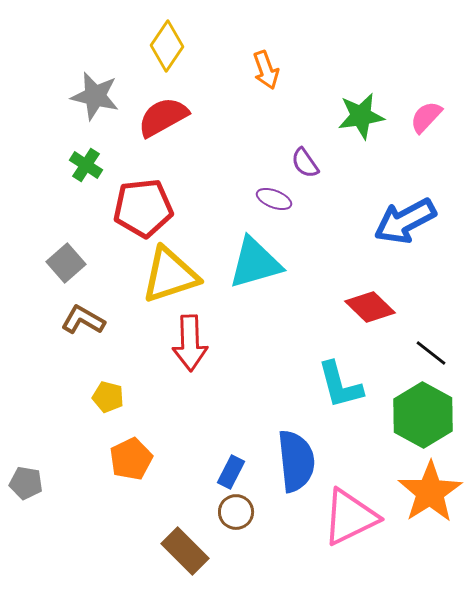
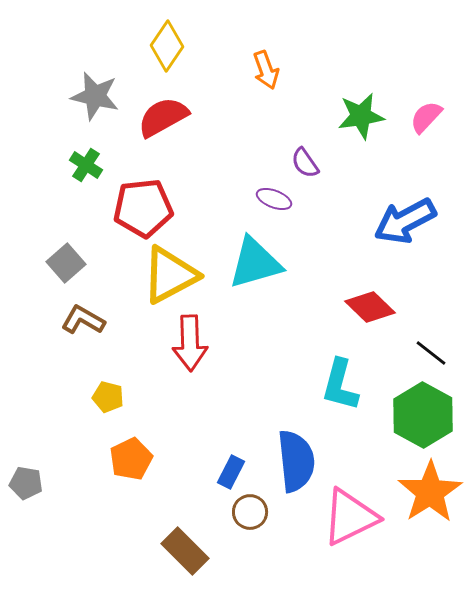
yellow triangle: rotated 10 degrees counterclockwise
cyan L-shape: rotated 30 degrees clockwise
brown circle: moved 14 px right
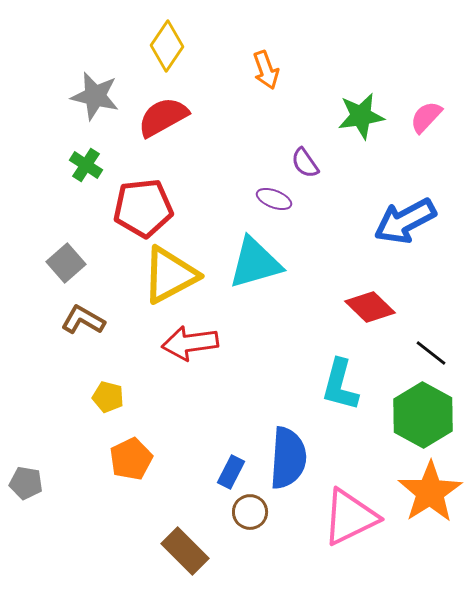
red arrow: rotated 84 degrees clockwise
blue semicircle: moved 8 px left, 3 px up; rotated 10 degrees clockwise
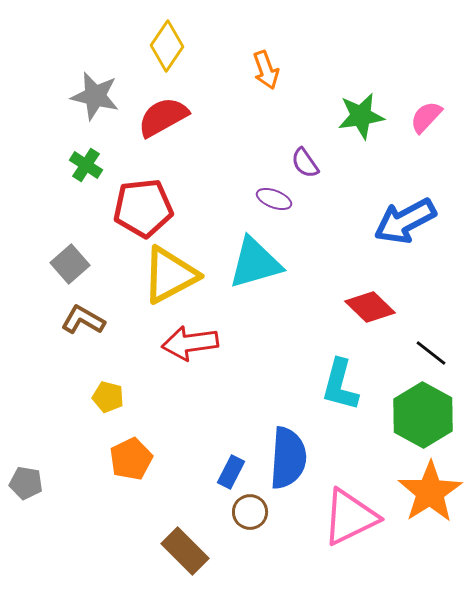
gray square: moved 4 px right, 1 px down
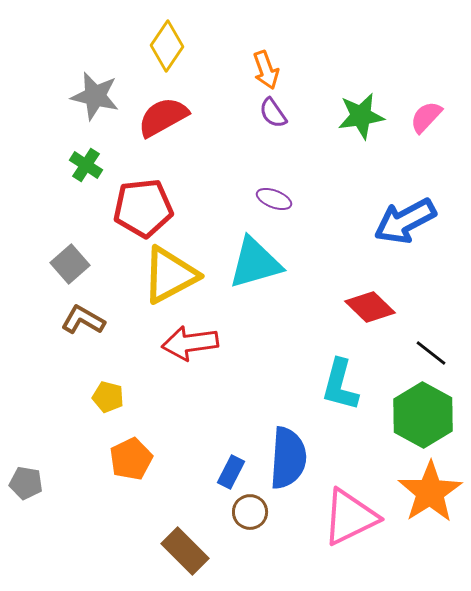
purple semicircle: moved 32 px left, 50 px up
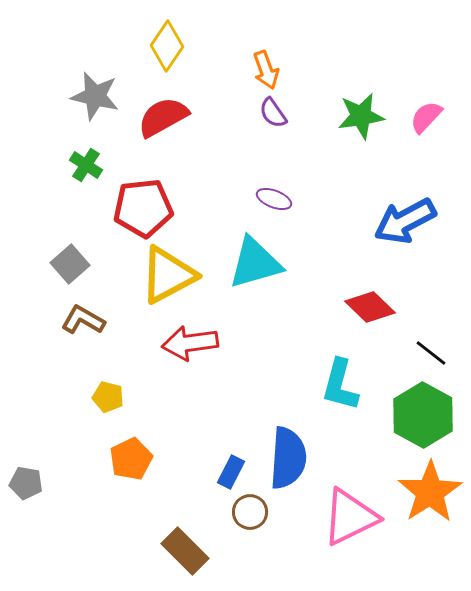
yellow triangle: moved 2 px left
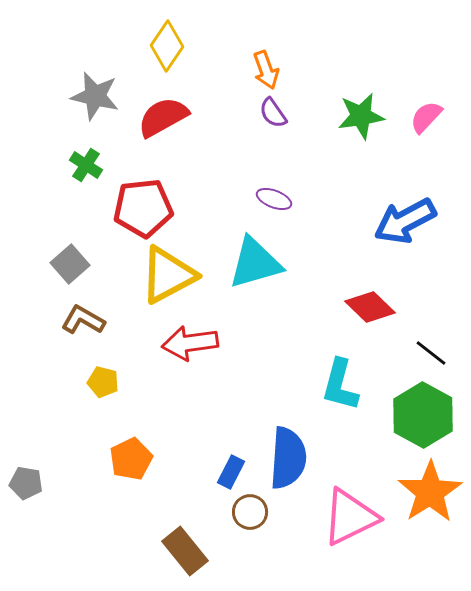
yellow pentagon: moved 5 px left, 15 px up
brown rectangle: rotated 6 degrees clockwise
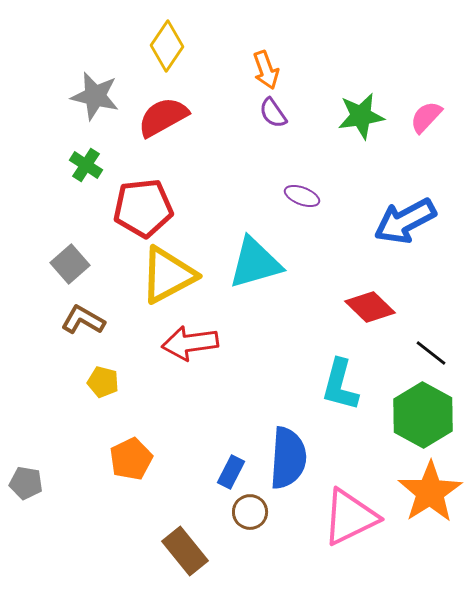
purple ellipse: moved 28 px right, 3 px up
